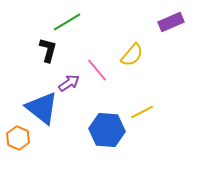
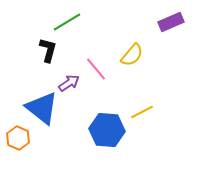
pink line: moved 1 px left, 1 px up
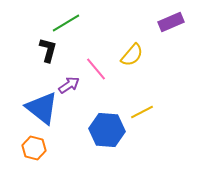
green line: moved 1 px left, 1 px down
purple arrow: moved 2 px down
orange hexagon: moved 16 px right, 10 px down; rotated 10 degrees counterclockwise
